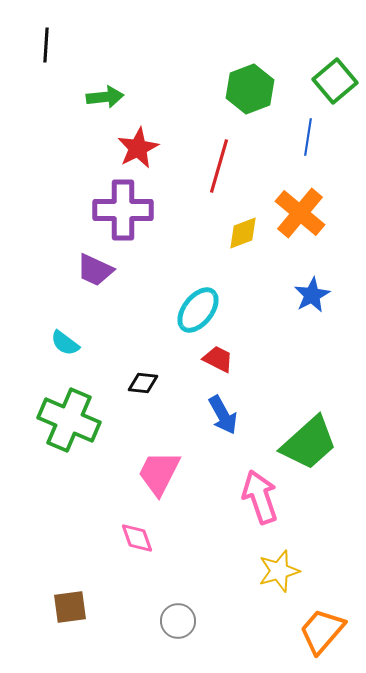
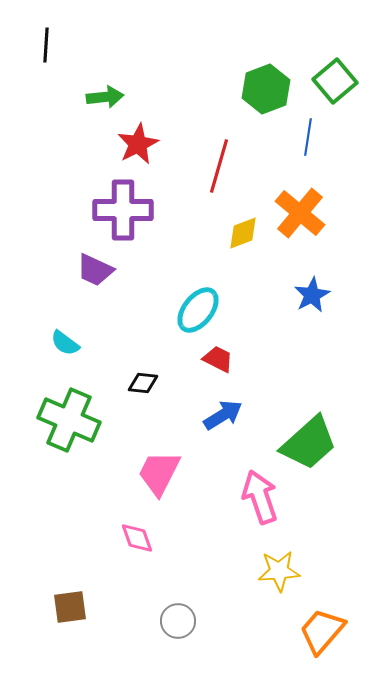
green hexagon: moved 16 px right
red star: moved 4 px up
blue arrow: rotated 93 degrees counterclockwise
yellow star: rotated 12 degrees clockwise
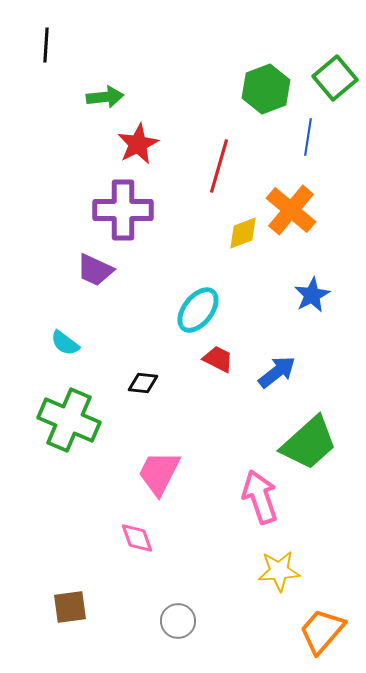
green square: moved 3 px up
orange cross: moved 9 px left, 3 px up
blue arrow: moved 54 px right, 43 px up; rotated 6 degrees counterclockwise
